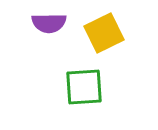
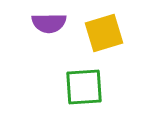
yellow square: rotated 9 degrees clockwise
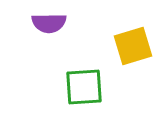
yellow square: moved 29 px right, 13 px down
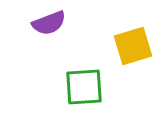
purple semicircle: rotated 20 degrees counterclockwise
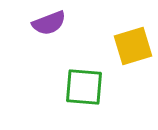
green square: rotated 9 degrees clockwise
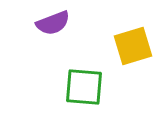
purple semicircle: moved 4 px right
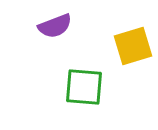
purple semicircle: moved 2 px right, 3 px down
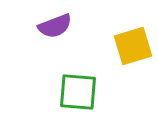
green square: moved 6 px left, 5 px down
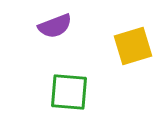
green square: moved 9 px left
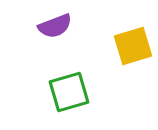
green square: rotated 21 degrees counterclockwise
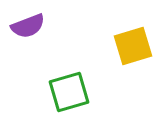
purple semicircle: moved 27 px left
